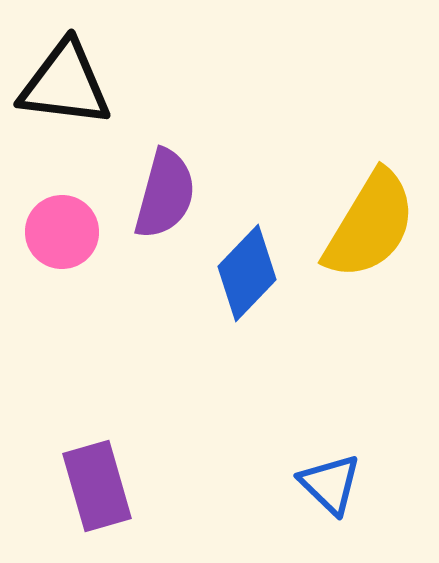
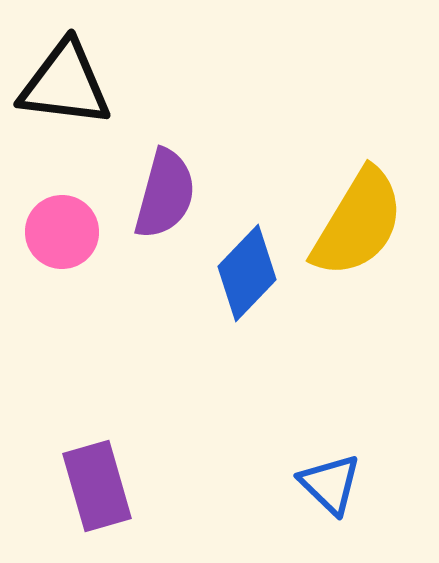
yellow semicircle: moved 12 px left, 2 px up
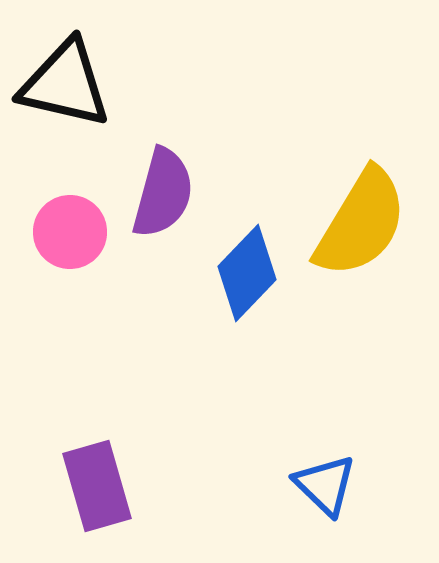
black triangle: rotated 6 degrees clockwise
purple semicircle: moved 2 px left, 1 px up
yellow semicircle: moved 3 px right
pink circle: moved 8 px right
blue triangle: moved 5 px left, 1 px down
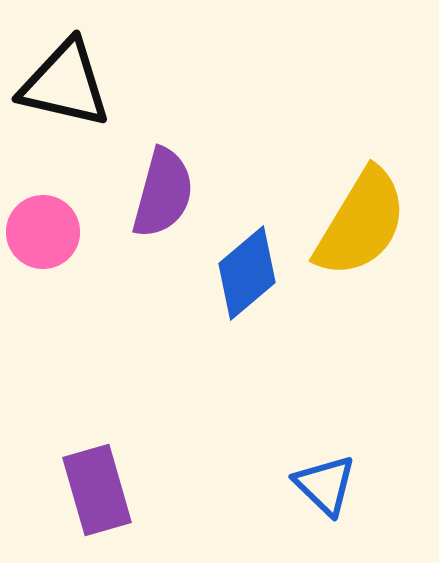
pink circle: moved 27 px left
blue diamond: rotated 6 degrees clockwise
purple rectangle: moved 4 px down
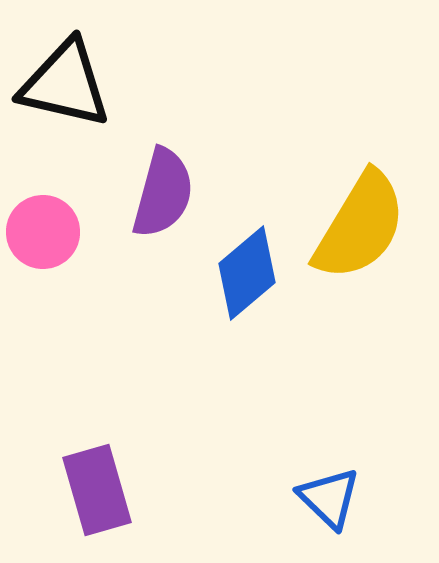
yellow semicircle: moved 1 px left, 3 px down
blue triangle: moved 4 px right, 13 px down
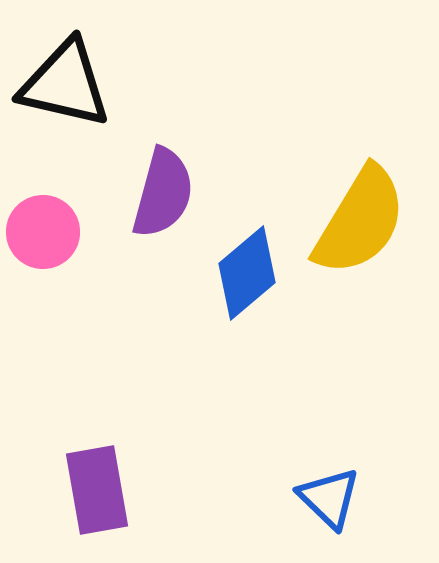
yellow semicircle: moved 5 px up
purple rectangle: rotated 6 degrees clockwise
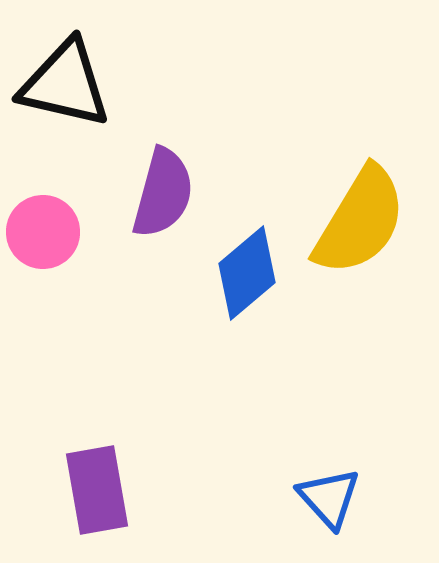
blue triangle: rotated 4 degrees clockwise
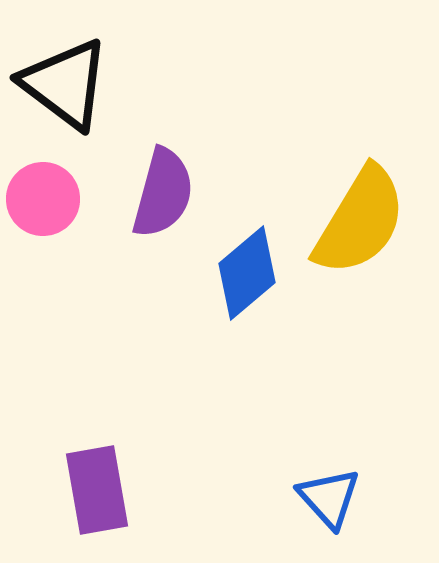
black triangle: rotated 24 degrees clockwise
pink circle: moved 33 px up
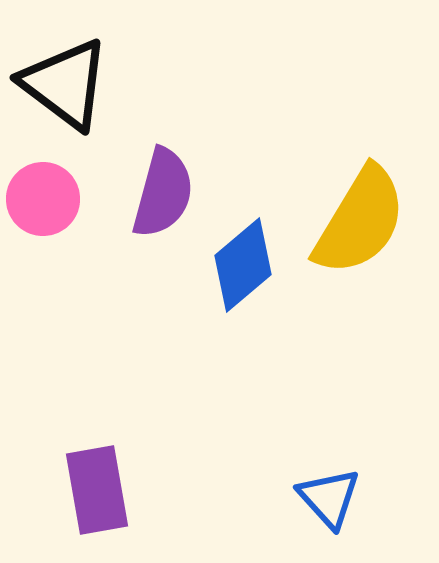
blue diamond: moved 4 px left, 8 px up
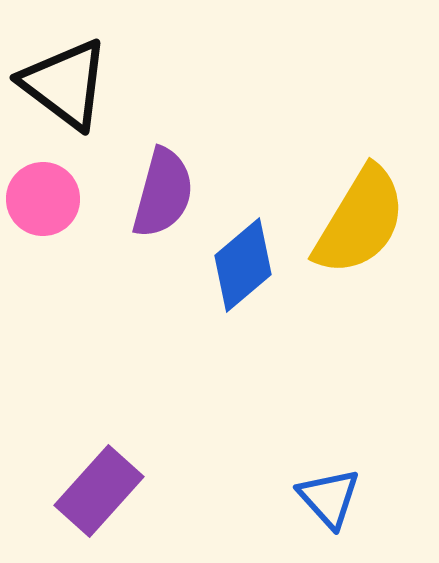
purple rectangle: moved 2 px right, 1 px down; rotated 52 degrees clockwise
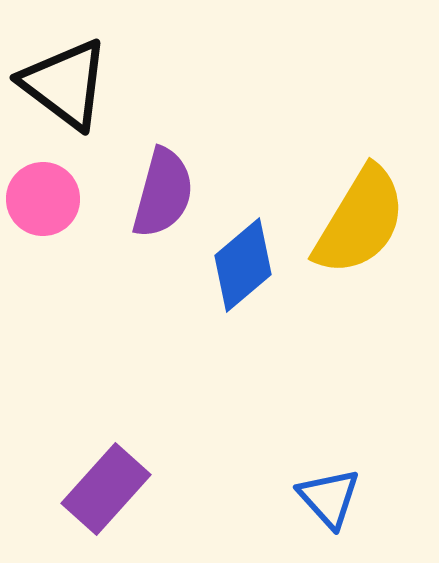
purple rectangle: moved 7 px right, 2 px up
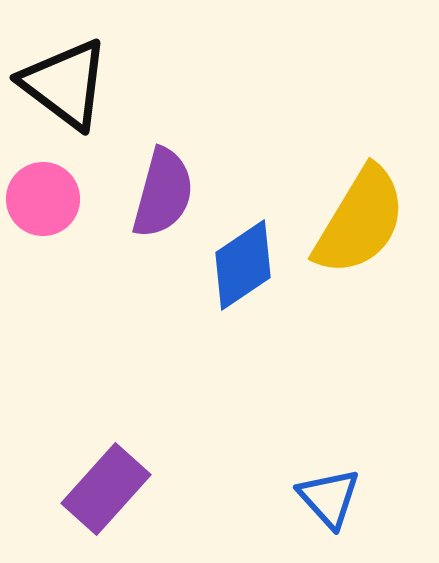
blue diamond: rotated 6 degrees clockwise
